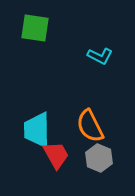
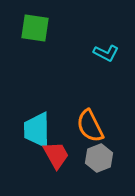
cyan L-shape: moved 6 px right, 3 px up
gray hexagon: rotated 16 degrees clockwise
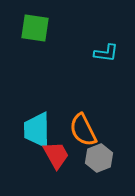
cyan L-shape: rotated 20 degrees counterclockwise
orange semicircle: moved 7 px left, 4 px down
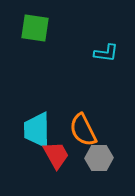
gray hexagon: rotated 20 degrees clockwise
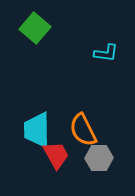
green square: rotated 32 degrees clockwise
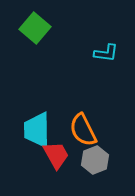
gray hexagon: moved 4 px left, 2 px down; rotated 20 degrees counterclockwise
